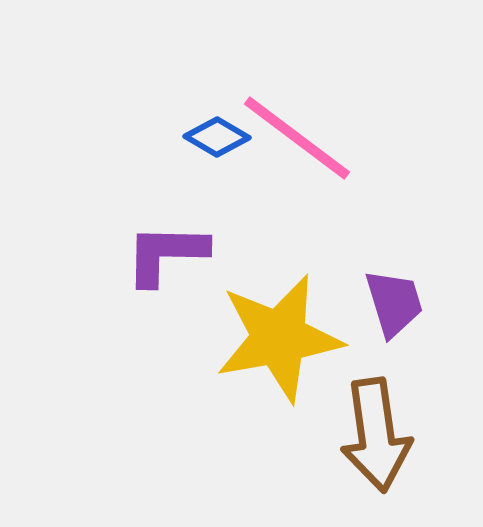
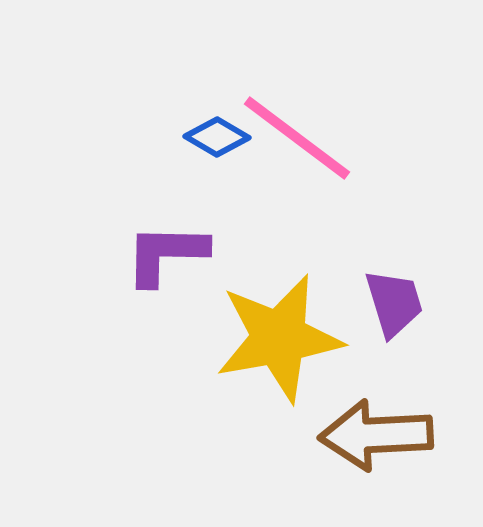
brown arrow: rotated 95 degrees clockwise
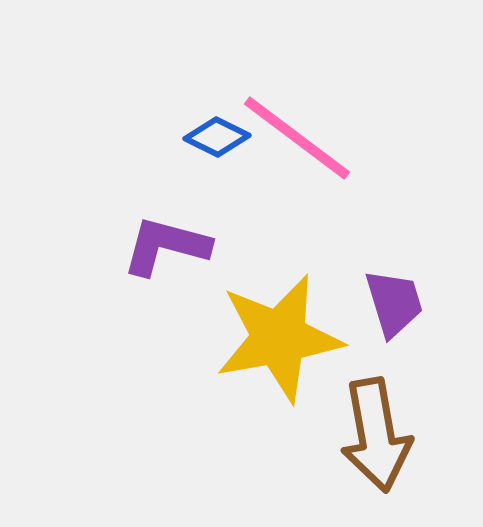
blue diamond: rotated 4 degrees counterclockwise
purple L-shape: moved 8 px up; rotated 14 degrees clockwise
brown arrow: rotated 97 degrees counterclockwise
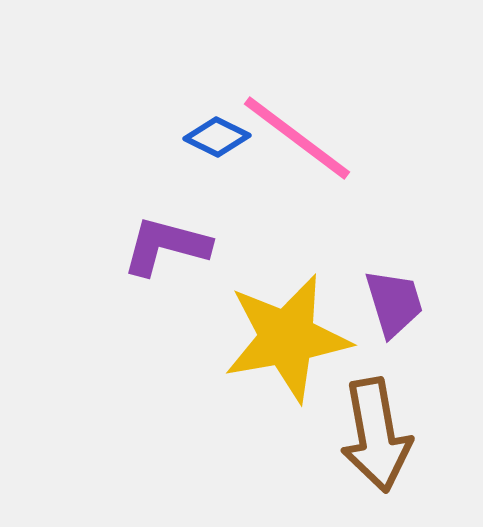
yellow star: moved 8 px right
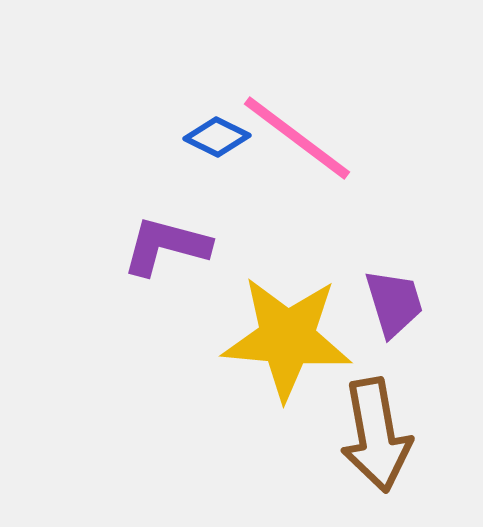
yellow star: rotated 15 degrees clockwise
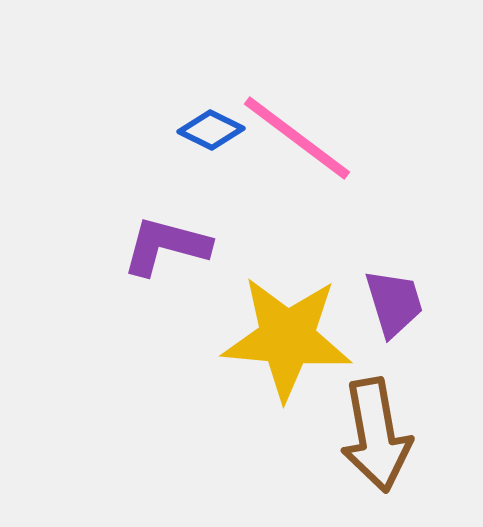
blue diamond: moved 6 px left, 7 px up
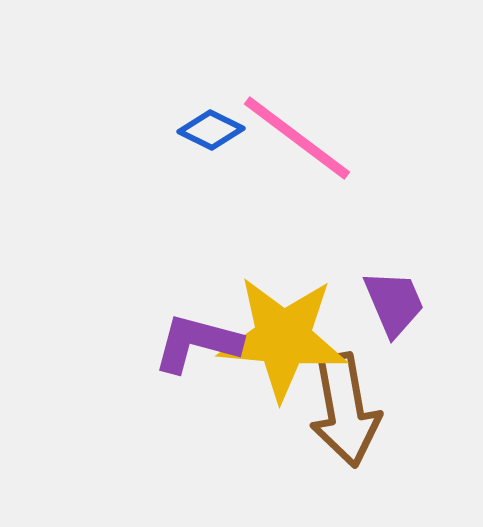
purple L-shape: moved 31 px right, 97 px down
purple trapezoid: rotated 6 degrees counterclockwise
yellow star: moved 4 px left
brown arrow: moved 31 px left, 25 px up
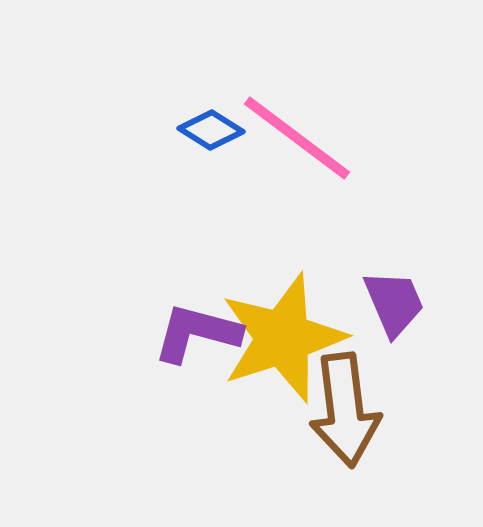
blue diamond: rotated 6 degrees clockwise
yellow star: rotated 23 degrees counterclockwise
purple L-shape: moved 10 px up
brown arrow: rotated 3 degrees clockwise
